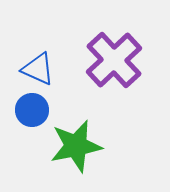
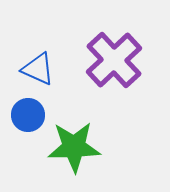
blue circle: moved 4 px left, 5 px down
green star: moved 2 px left, 1 px down; rotated 10 degrees clockwise
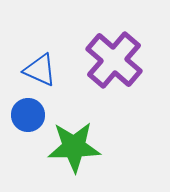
purple cross: rotated 6 degrees counterclockwise
blue triangle: moved 2 px right, 1 px down
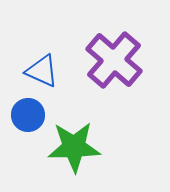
blue triangle: moved 2 px right, 1 px down
